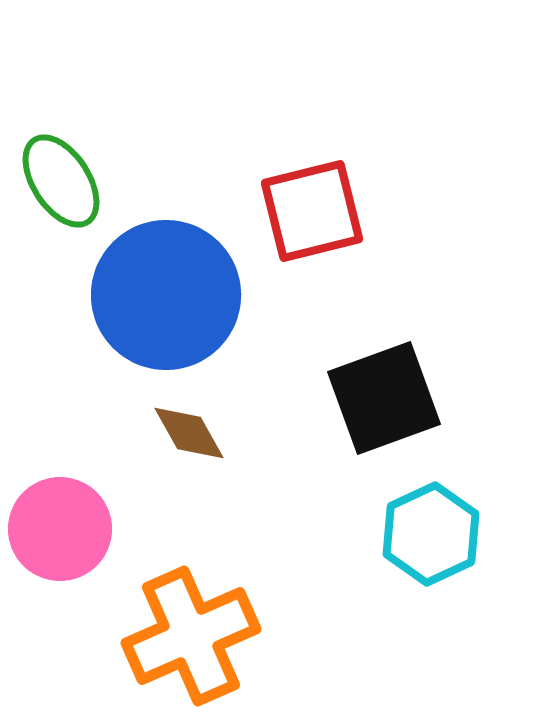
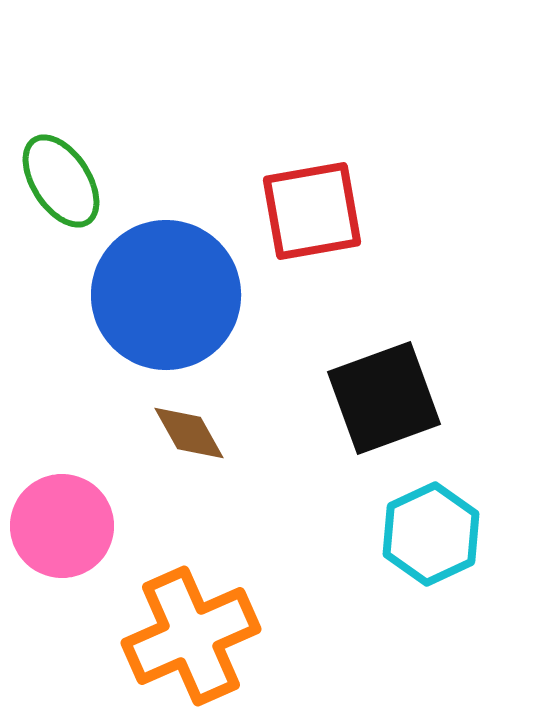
red square: rotated 4 degrees clockwise
pink circle: moved 2 px right, 3 px up
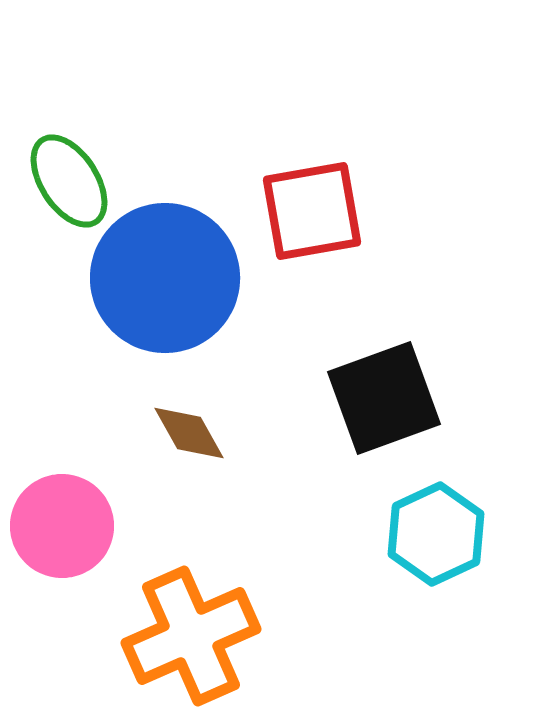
green ellipse: moved 8 px right
blue circle: moved 1 px left, 17 px up
cyan hexagon: moved 5 px right
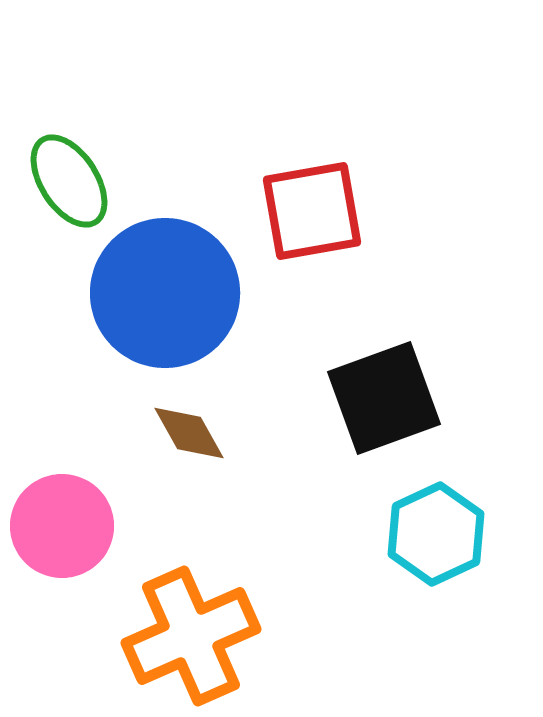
blue circle: moved 15 px down
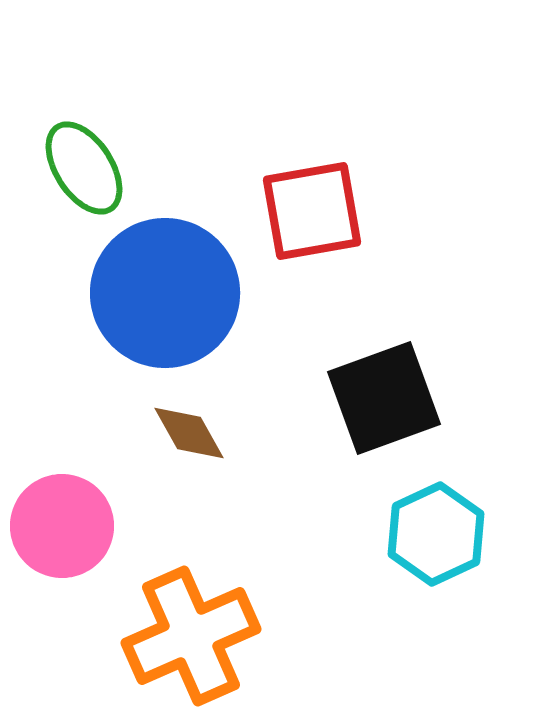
green ellipse: moved 15 px right, 13 px up
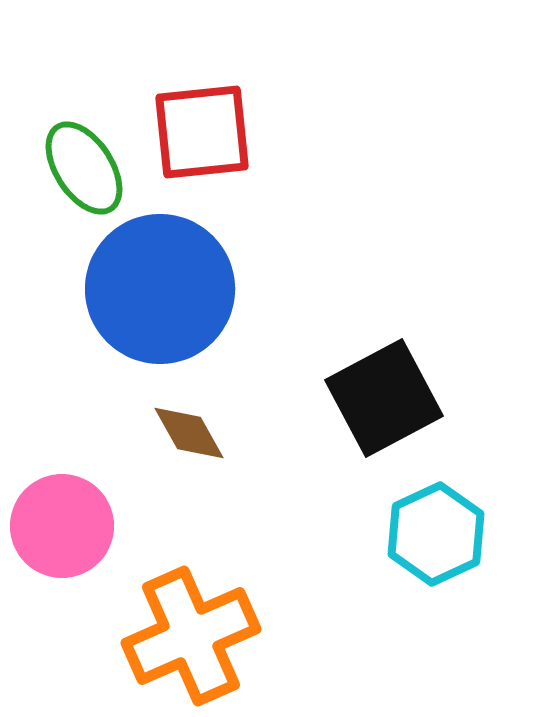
red square: moved 110 px left, 79 px up; rotated 4 degrees clockwise
blue circle: moved 5 px left, 4 px up
black square: rotated 8 degrees counterclockwise
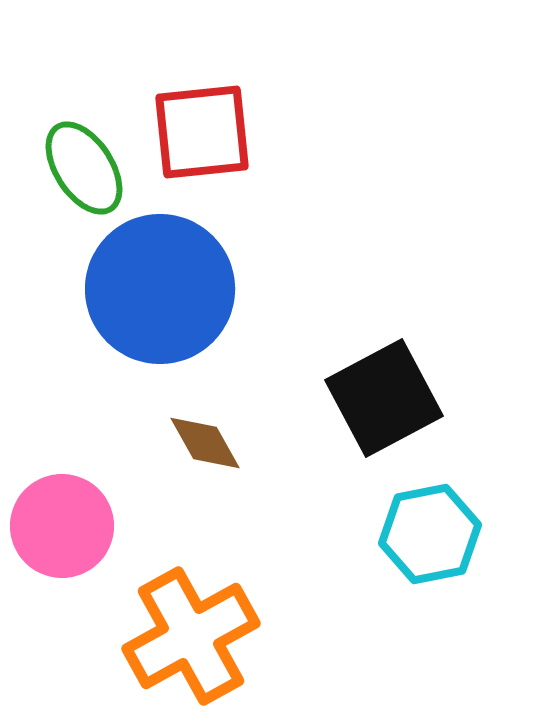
brown diamond: moved 16 px right, 10 px down
cyan hexagon: moved 6 px left; rotated 14 degrees clockwise
orange cross: rotated 5 degrees counterclockwise
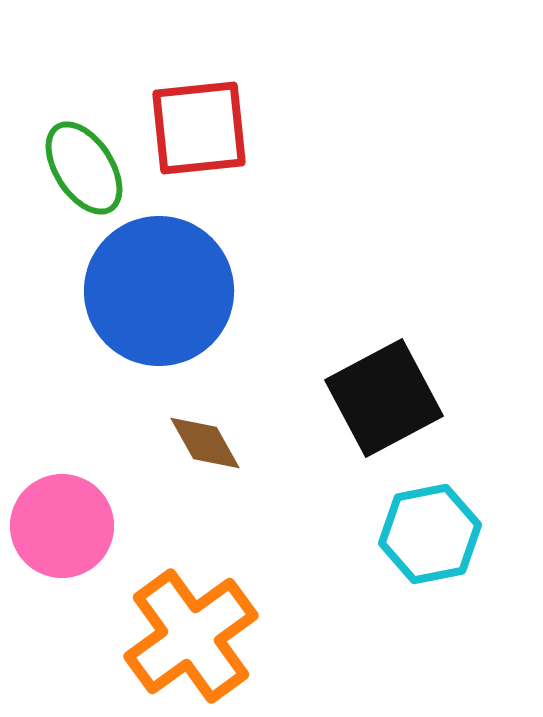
red square: moved 3 px left, 4 px up
blue circle: moved 1 px left, 2 px down
orange cross: rotated 7 degrees counterclockwise
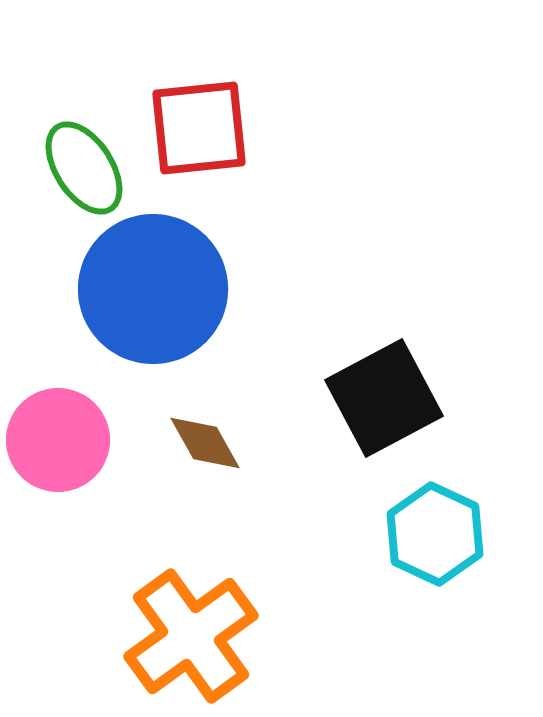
blue circle: moved 6 px left, 2 px up
pink circle: moved 4 px left, 86 px up
cyan hexagon: moved 5 px right; rotated 24 degrees counterclockwise
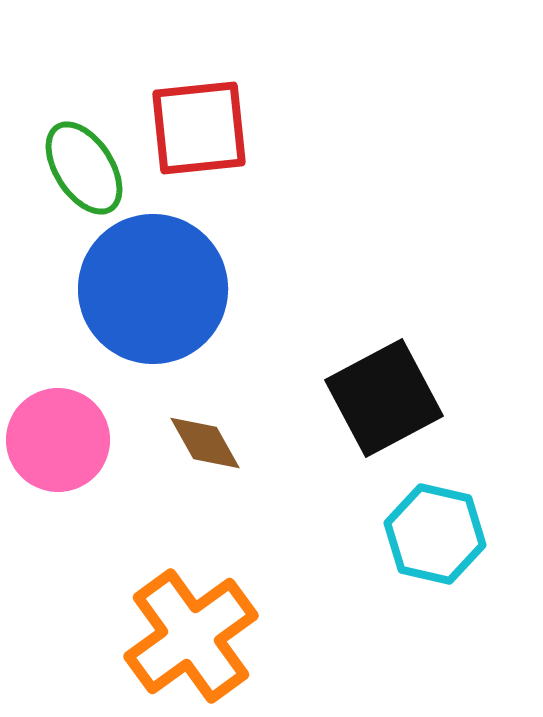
cyan hexagon: rotated 12 degrees counterclockwise
